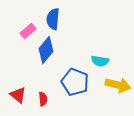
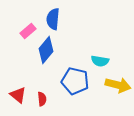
blue pentagon: moved 1 px up; rotated 8 degrees counterclockwise
red semicircle: moved 1 px left
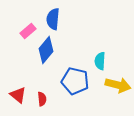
cyan semicircle: rotated 84 degrees clockwise
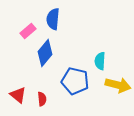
blue diamond: moved 1 px left, 3 px down
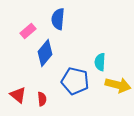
blue semicircle: moved 5 px right
cyan semicircle: moved 1 px down
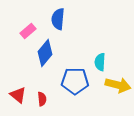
blue pentagon: rotated 12 degrees counterclockwise
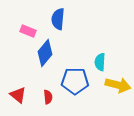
pink rectangle: rotated 63 degrees clockwise
red semicircle: moved 6 px right, 2 px up
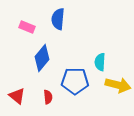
pink rectangle: moved 1 px left, 4 px up
blue diamond: moved 3 px left, 5 px down
red triangle: moved 1 px left, 1 px down
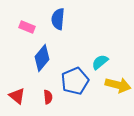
cyan semicircle: rotated 48 degrees clockwise
blue pentagon: rotated 24 degrees counterclockwise
